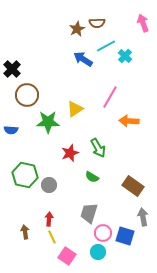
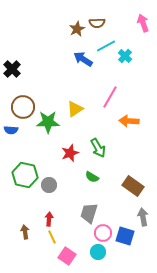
brown circle: moved 4 px left, 12 px down
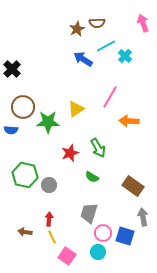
yellow triangle: moved 1 px right
brown arrow: rotated 72 degrees counterclockwise
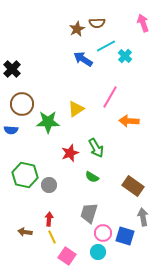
brown circle: moved 1 px left, 3 px up
green arrow: moved 2 px left
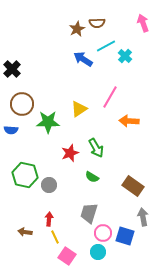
yellow triangle: moved 3 px right
yellow line: moved 3 px right
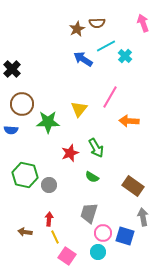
yellow triangle: rotated 18 degrees counterclockwise
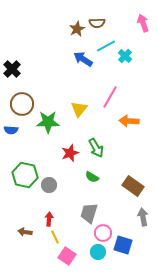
blue square: moved 2 px left, 9 px down
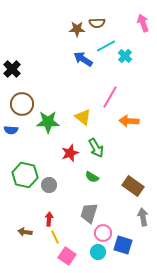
brown star: rotated 28 degrees clockwise
yellow triangle: moved 4 px right, 8 px down; rotated 30 degrees counterclockwise
